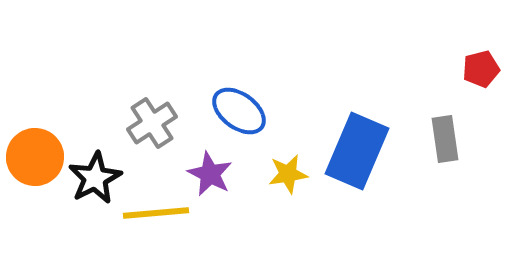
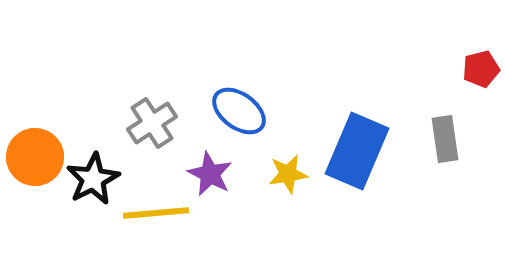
black star: moved 2 px left, 1 px down
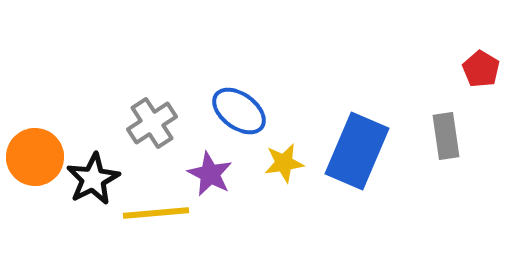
red pentagon: rotated 27 degrees counterclockwise
gray rectangle: moved 1 px right, 3 px up
yellow star: moved 4 px left, 11 px up
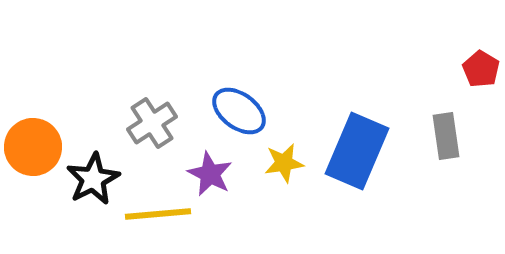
orange circle: moved 2 px left, 10 px up
yellow line: moved 2 px right, 1 px down
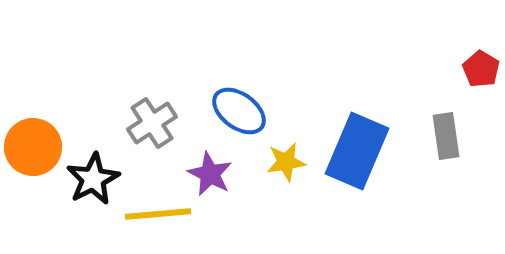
yellow star: moved 2 px right, 1 px up
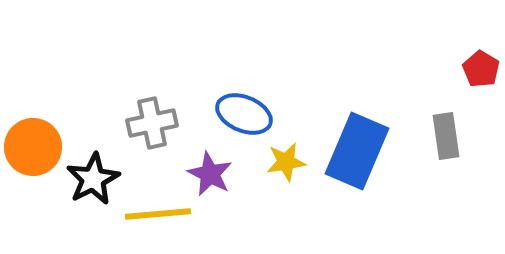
blue ellipse: moved 5 px right, 3 px down; rotated 14 degrees counterclockwise
gray cross: rotated 21 degrees clockwise
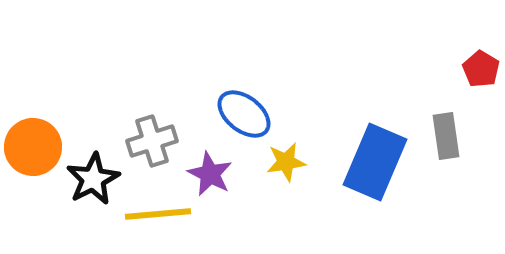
blue ellipse: rotated 16 degrees clockwise
gray cross: moved 18 px down; rotated 6 degrees counterclockwise
blue rectangle: moved 18 px right, 11 px down
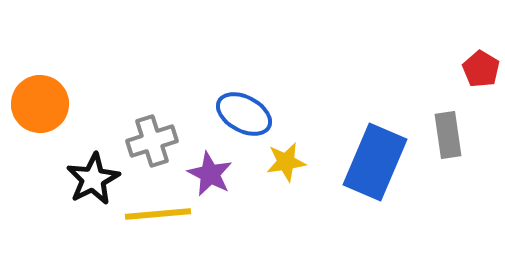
blue ellipse: rotated 10 degrees counterclockwise
gray rectangle: moved 2 px right, 1 px up
orange circle: moved 7 px right, 43 px up
